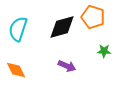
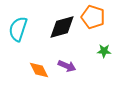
orange diamond: moved 23 px right
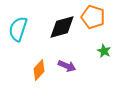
green star: rotated 24 degrees clockwise
orange diamond: rotated 70 degrees clockwise
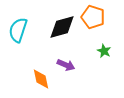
cyan semicircle: moved 1 px down
purple arrow: moved 1 px left, 1 px up
orange diamond: moved 2 px right, 9 px down; rotated 55 degrees counterclockwise
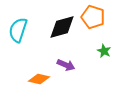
orange diamond: moved 2 px left; rotated 65 degrees counterclockwise
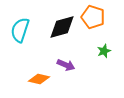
cyan semicircle: moved 2 px right
green star: rotated 24 degrees clockwise
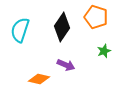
orange pentagon: moved 3 px right
black diamond: rotated 40 degrees counterclockwise
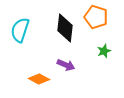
black diamond: moved 3 px right, 1 px down; rotated 28 degrees counterclockwise
orange diamond: rotated 15 degrees clockwise
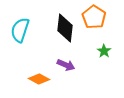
orange pentagon: moved 2 px left; rotated 15 degrees clockwise
green star: rotated 16 degrees counterclockwise
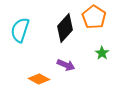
black diamond: rotated 36 degrees clockwise
green star: moved 2 px left, 2 px down
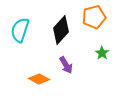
orange pentagon: rotated 25 degrees clockwise
black diamond: moved 4 px left, 2 px down
purple arrow: rotated 36 degrees clockwise
